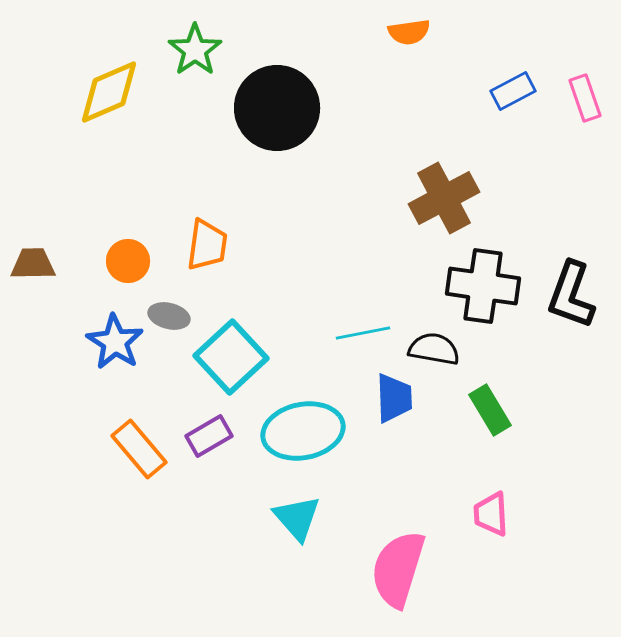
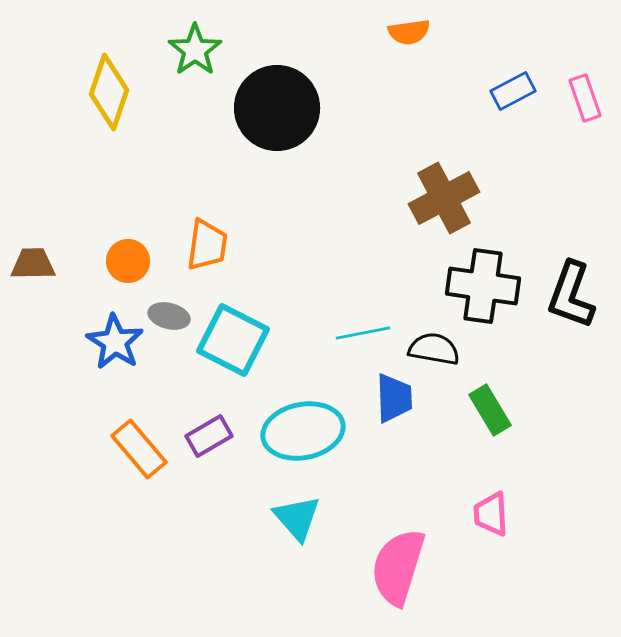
yellow diamond: rotated 48 degrees counterclockwise
cyan square: moved 2 px right, 17 px up; rotated 20 degrees counterclockwise
pink semicircle: moved 2 px up
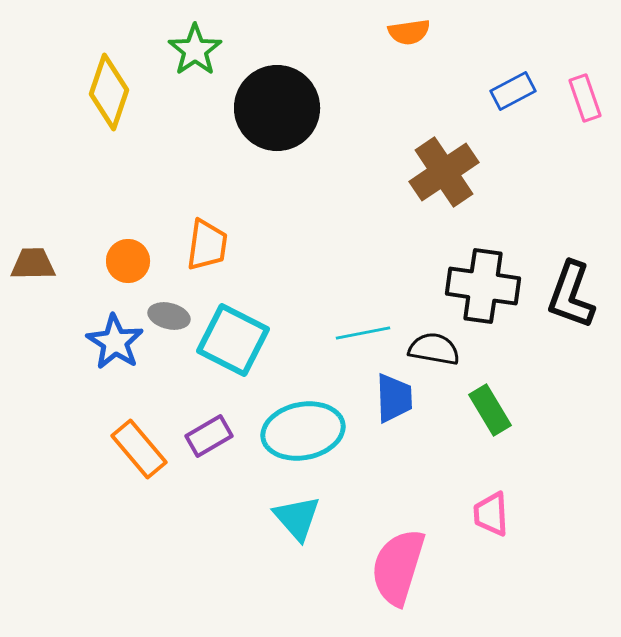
brown cross: moved 26 px up; rotated 6 degrees counterclockwise
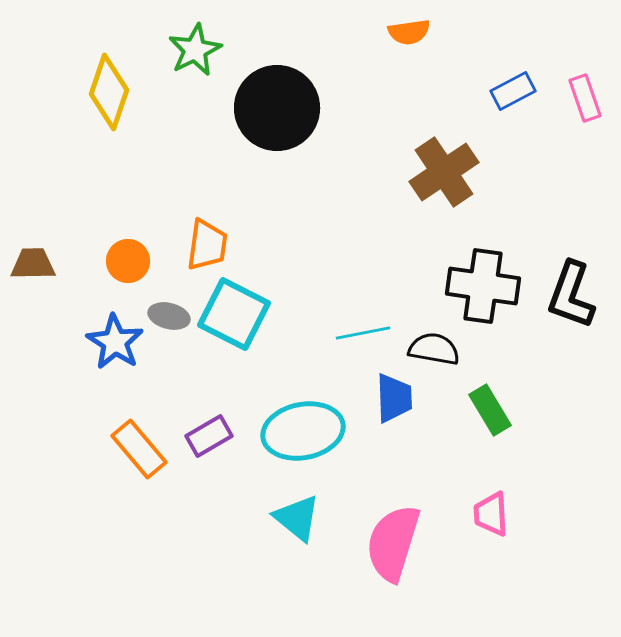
green star: rotated 8 degrees clockwise
cyan square: moved 1 px right, 26 px up
cyan triangle: rotated 10 degrees counterclockwise
pink semicircle: moved 5 px left, 24 px up
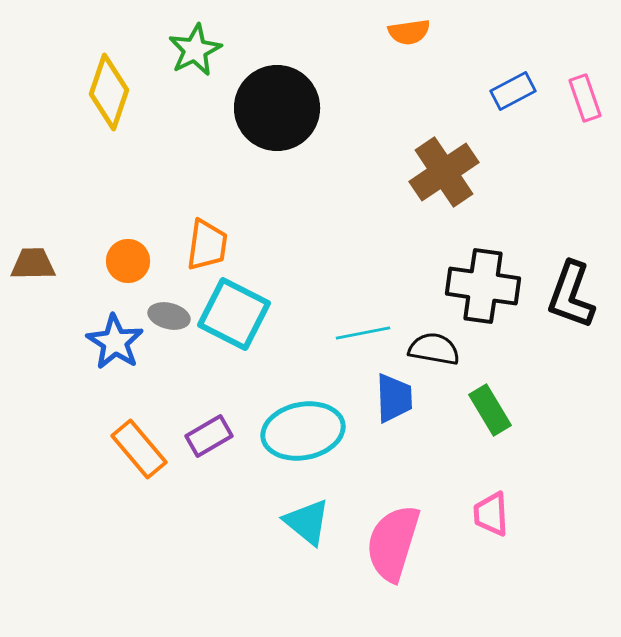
cyan triangle: moved 10 px right, 4 px down
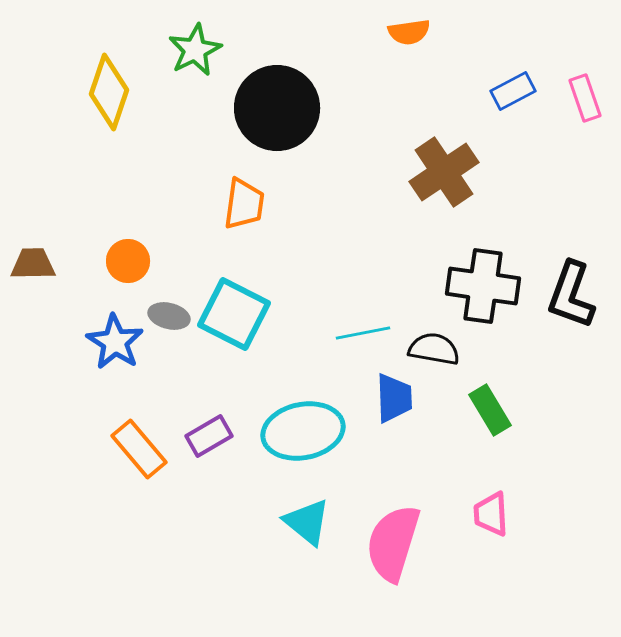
orange trapezoid: moved 37 px right, 41 px up
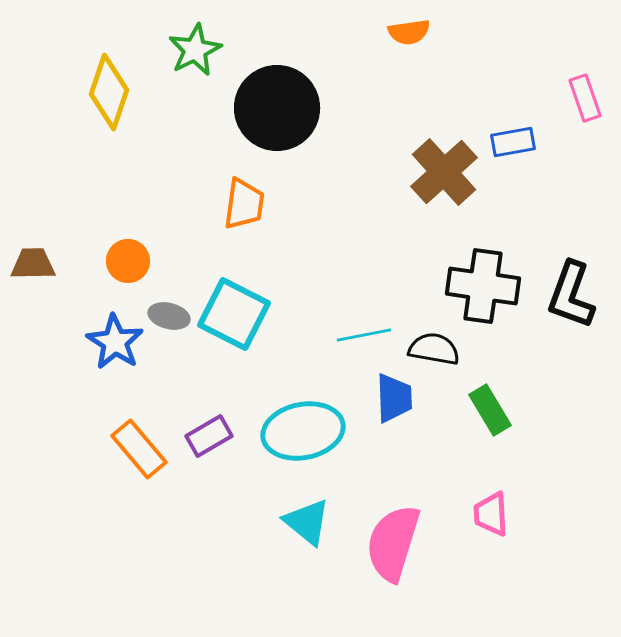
blue rectangle: moved 51 px down; rotated 18 degrees clockwise
brown cross: rotated 8 degrees counterclockwise
cyan line: moved 1 px right, 2 px down
